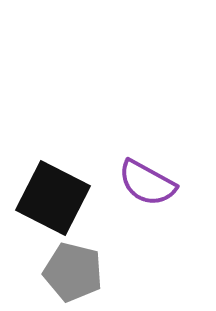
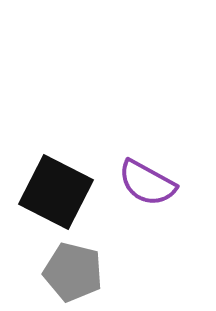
black square: moved 3 px right, 6 px up
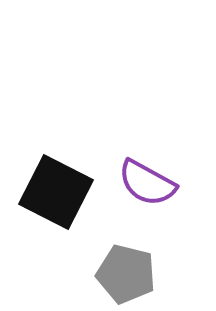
gray pentagon: moved 53 px right, 2 px down
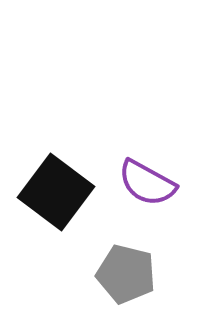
black square: rotated 10 degrees clockwise
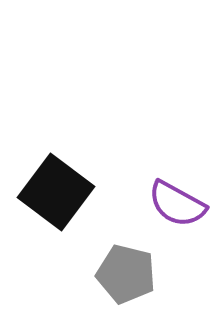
purple semicircle: moved 30 px right, 21 px down
